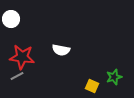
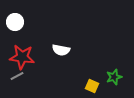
white circle: moved 4 px right, 3 px down
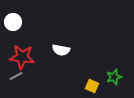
white circle: moved 2 px left
gray line: moved 1 px left
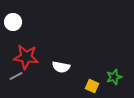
white semicircle: moved 17 px down
red star: moved 4 px right
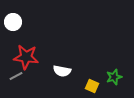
white semicircle: moved 1 px right, 4 px down
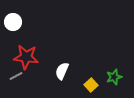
white semicircle: rotated 102 degrees clockwise
yellow square: moved 1 px left, 1 px up; rotated 24 degrees clockwise
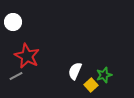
red star: moved 1 px right, 1 px up; rotated 20 degrees clockwise
white semicircle: moved 13 px right
green star: moved 10 px left, 2 px up
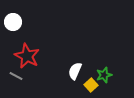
gray line: rotated 56 degrees clockwise
